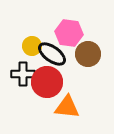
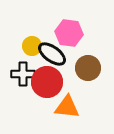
brown circle: moved 14 px down
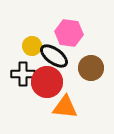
black ellipse: moved 2 px right, 2 px down
brown circle: moved 3 px right
orange triangle: moved 2 px left
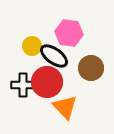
black cross: moved 11 px down
orange triangle: rotated 40 degrees clockwise
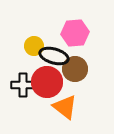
pink hexagon: moved 6 px right; rotated 12 degrees counterclockwise
yellow circle: moved 2 px right
black ellipse: rotated 20 degrees counterclockwise
brown circle: moved 16 px left, 1 px down
orange triangle: rotated 8 degrees counterclockwise
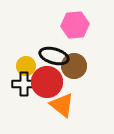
pink hexagon: moved 8 px up
yellow circle: moved 8 px left, 20 px down
brown circle: moved 1 px left, 3 px up
black cross: moved 1 px right, 1 px up
orange triangle: moved 3 px left, 2 px up
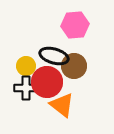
black cross: moved 2 px right, 4 px down
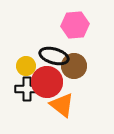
black cross: moved 1 px right, 1 px down
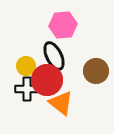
pink hexagon: moved 12 px left
black ellipse: rotated 48 degrees clockwise
brown circle: moved 22 px right, 5 px down
red circle: moved 2 px up
orange triangle: moved 1 px left, 2 px up
